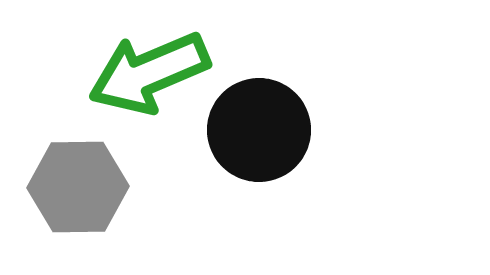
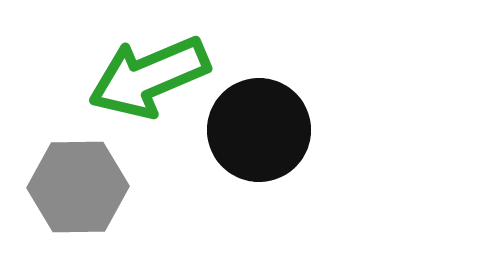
green arrow: moved 4 px down
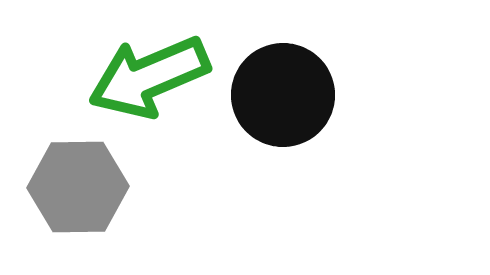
black circle: moved 24 px right, 35 px up
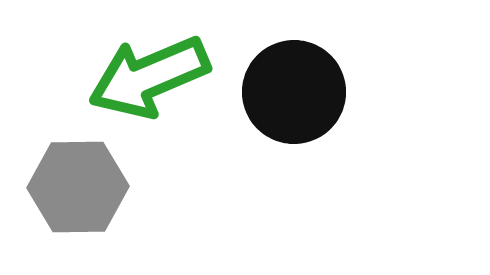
black circle: moved 11 px right, 3 px up
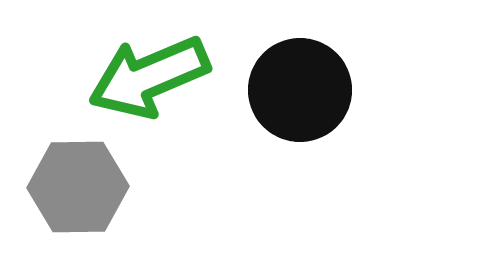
black circle: moved 6 px right, 2 px up
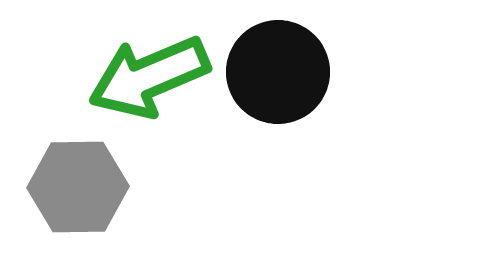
black circle: moved 22 px left, 18 px up
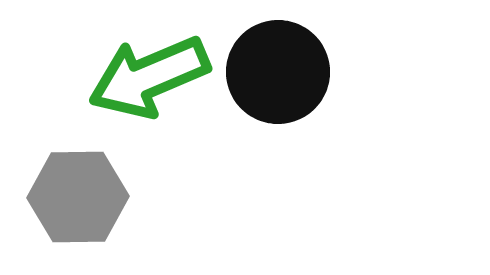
gray hexagon: moved 10 px down
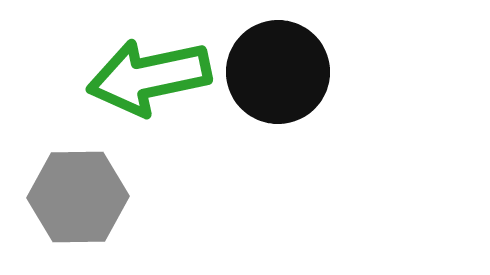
green arrow: rotated 11 degrees clockwise
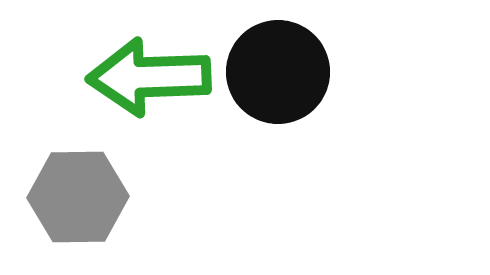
green arrow: rotated 10 degrees clockwise
